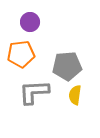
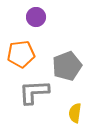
purple circle: moved 6 px right, 5 px up
gray pentagon: rotated 16 degrees counterclockwise
yellow semicircle: moved 18 px down
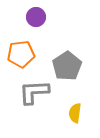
gray pentagon: rotated 12 degrees counterclockwise
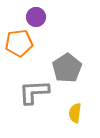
orange pentagon: moved 2 px left, 11 px up
gray pentagon: moved 2 px down
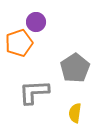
purple circle: moved 5 px down
orange pentagon: rotated 12 degrees counterclockwise
gray pentagon: moved 8 px right
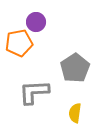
orange pentagon: rotated 8 degrees clockwise
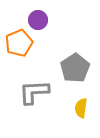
purple circle: moved 2 px right, 2 px up
orange pentagon: rotated 12 degrees counterclockwise
yellow semicircle: moved 6 px right, 5 px up
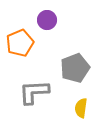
purple circle: moved 9 px right
orange pentagon: moved 1 px right
gray pentagon: rotated 12 degrees clockwise
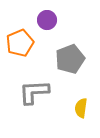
gray pentagon: moved 5 px left, 9 px up
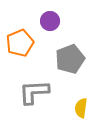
purple circle: moved 3 px right, 1 px down
